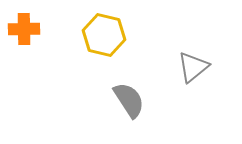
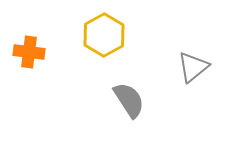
orange cross: moved 5 px right, 23 px down; rotated 8 degrees clockwise
yellow hexagon: rotated 18 degrees clockwise
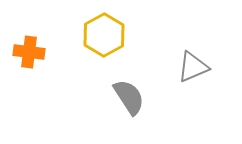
gray triangle: rotated 16 degrees clockwise
gray semicircle: moved 3 px up
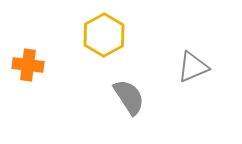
orange cross: moved 1 px left, 13 px down
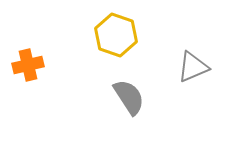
yellow hexagon: moved 12 px right; rotated 12 degrees counterclockwise
orange cross: rotated 20 degrees counterclockwise
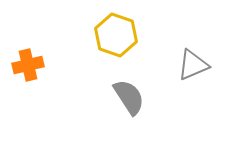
gray triangle: moved 2 px up
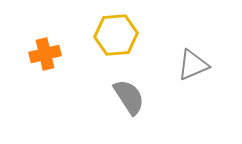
yellow hexagon: rotated 24 degrees counterclockwise
orange cross: moved 17 px right, 11 px up
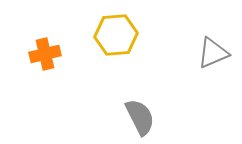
gray triangle: moved 20 px right, 12 px up
gray semicircle: moved 11 px right, 20 px down; rotated 6 degrees clockwise
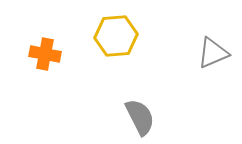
yellow hexagon: moved 1 px down
orange cross: rotated 24 degrees clockwise
